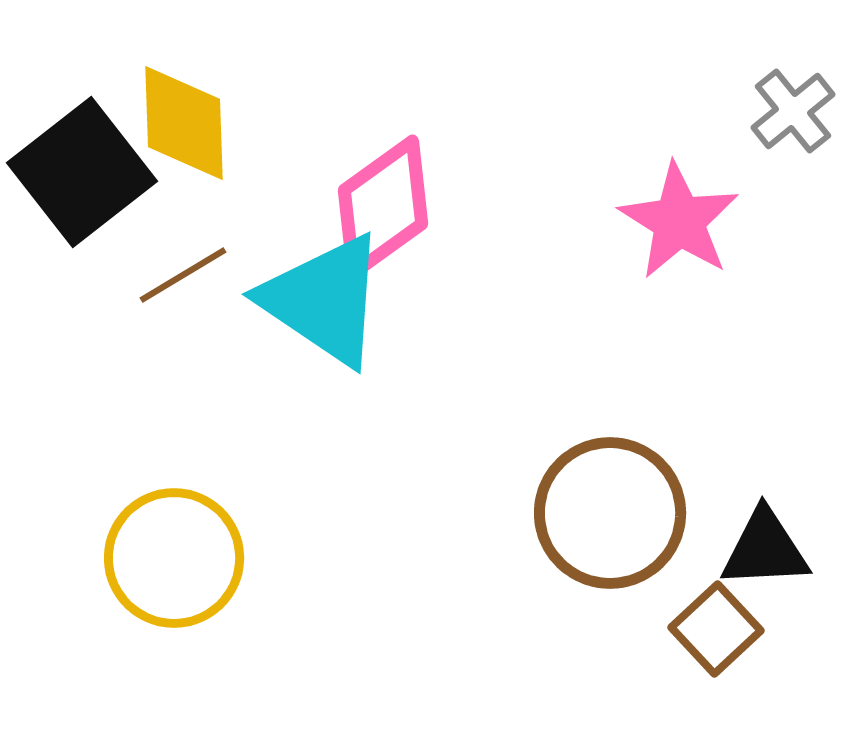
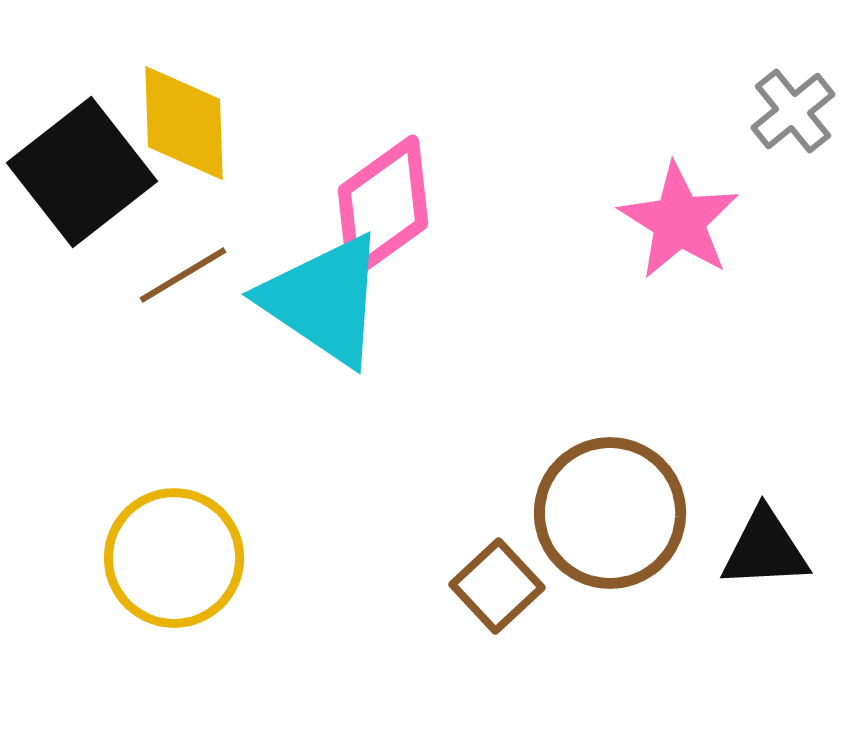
brown square: moved 219 px left, 43 px up
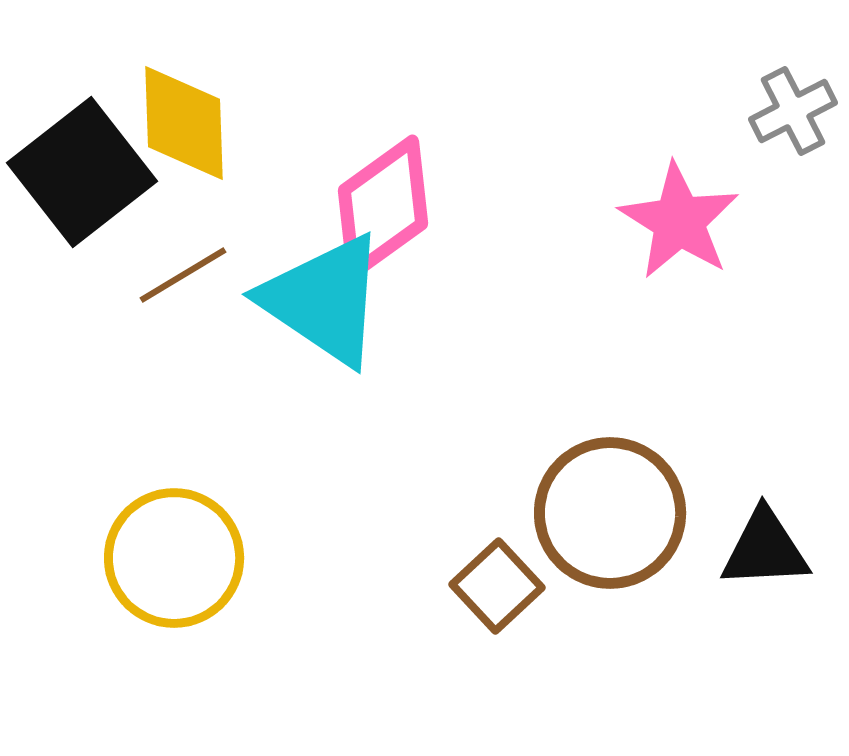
gray cross: rotated 12 degrees clockwise
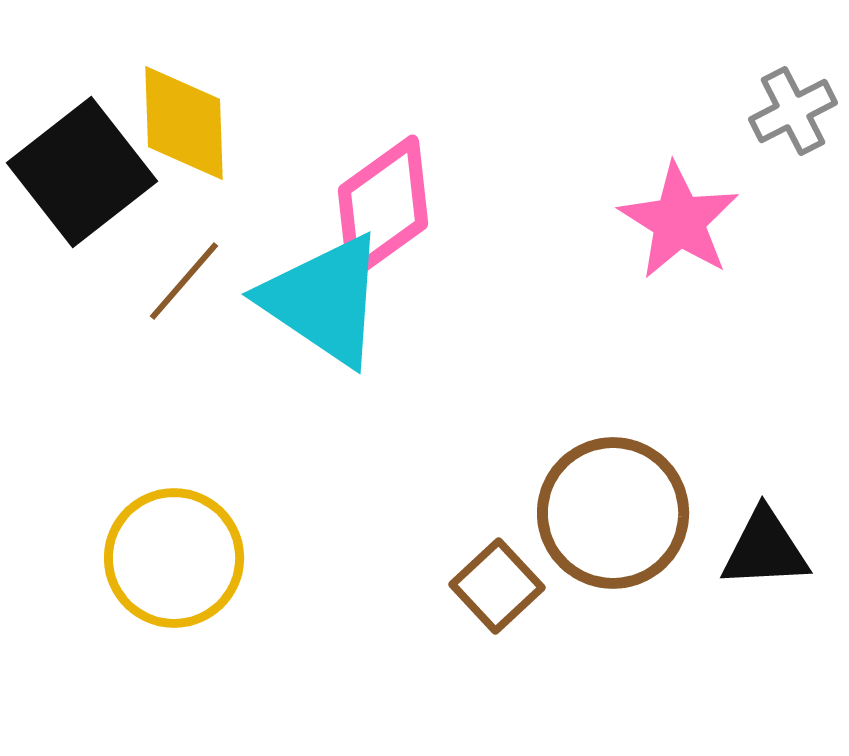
brown line: moved 1 px right, 6 px down; rotated 18 degrees counterclockwise
brown circle: moved 3 px right
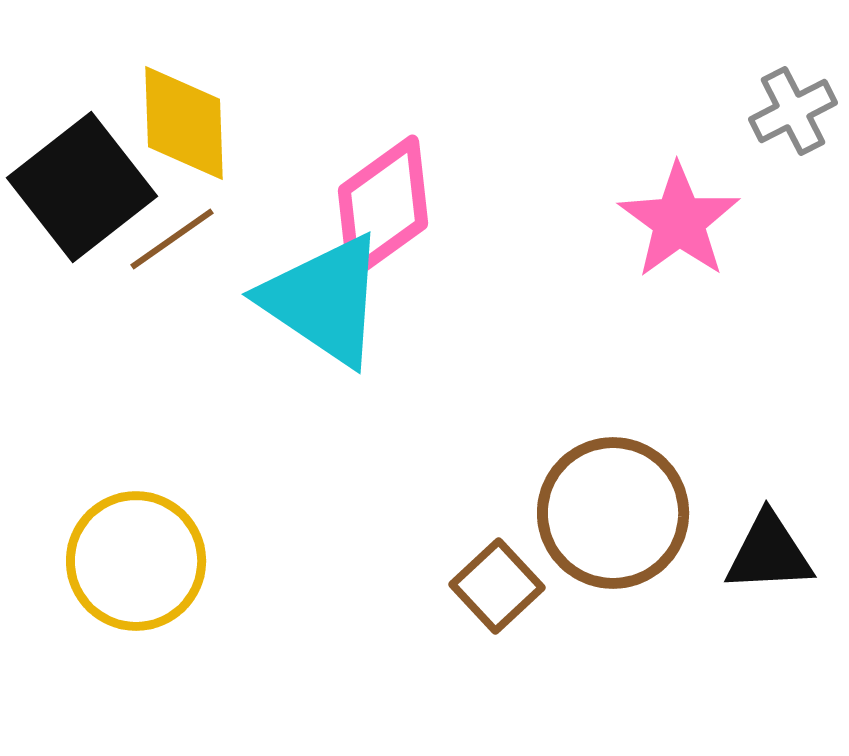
black square: moved 15 px down
pink star: rotated 4 degrees clockwise
brown line: moved 12 px left, 42 px up; rotated 14 degrees clockwise
black triangle: moved 4 px right, 4 px down
yellow circle: moved 38 px left, 3 px down
